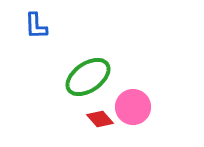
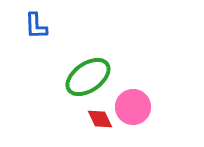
red diamond: rotated 16 degrees clockwise
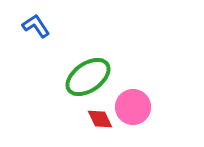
blue L-shape: rotated 148 degrees clockwise
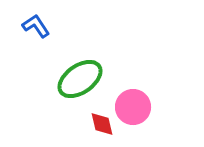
green ellipse: moved 8 px left, 2 px down
red diamond: moved 2 px right, 5 px down; rotated 12 degrees clockwise
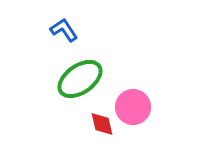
blue L-shape: moved 28 px right, 4 px down
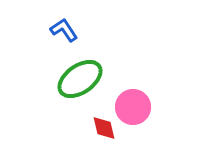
red diamond: moved 2 px right, 4 px down
